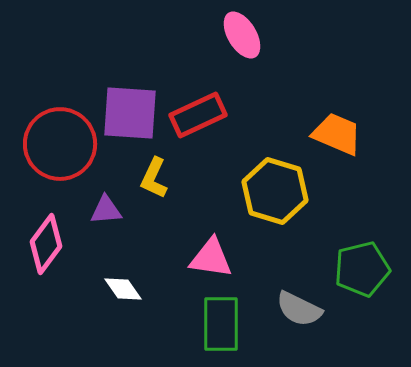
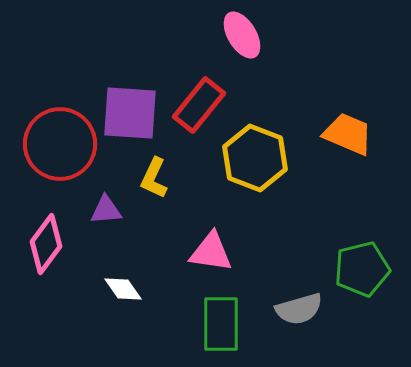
red rectangle: moved 1 px right, 10 px up; rotated 26 degrees counterclockwise
orange trapezoid: moved 11 px right
yellow hexagon: moved 20 px left, 33 px up; rotated 4 degrees clockwise
pink triangle: moved 6 px up
gray semicircle: rotated 42 degrees counterclockwise
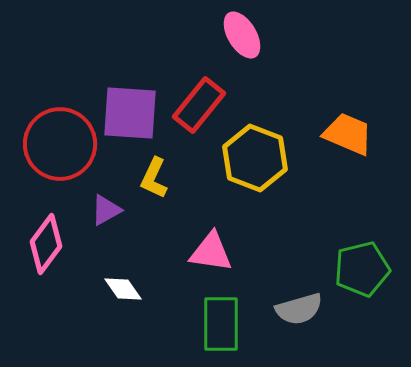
purple triangle: rotated 24 degrees counterclockwise
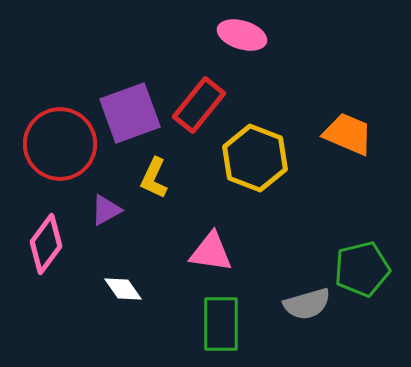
pink ellipse: rotated 42 degrees counterclockwise
purple square: rotated 24 degrees counterclockwise
gray semicircle: moved 8 px right, 5 px up
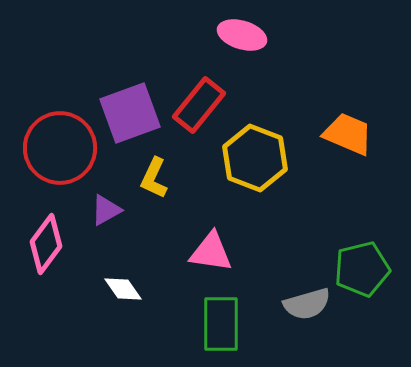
red circle: moved 4 px down
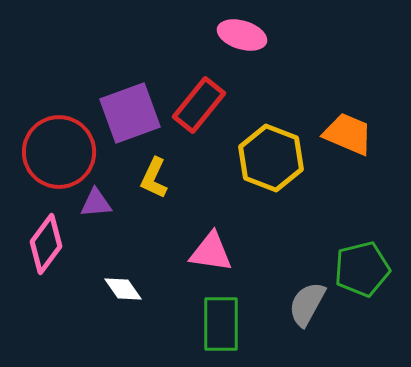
red circle: moved 1 px left, 4 px down
yellow hexagon: moved 16 px right
purple triangle: moved 10 px left, 7 px up; rotated 24 degrees clockwise
gray semicircle: rotated 135 degrees clockwise
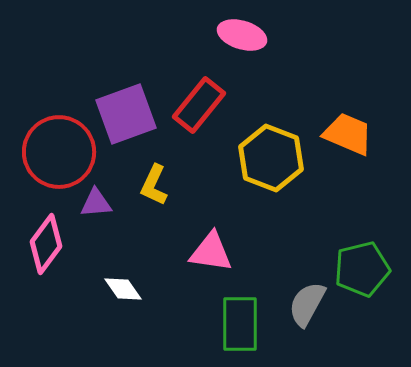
purple square: moved 4 px left, 1 px down
yellow L-shape: moved 7 px down
green rectangle: moved 19 px right
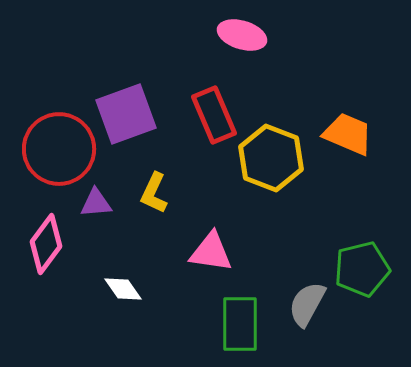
red rectangle: moved 15 px right, 10 px down; rotated 62 degrees counterclockwise
red circle: moved 3 px up
yellow L-shape: moved 8 px down
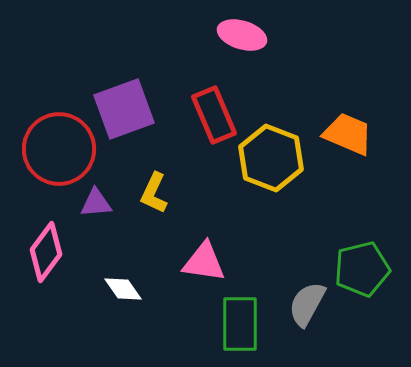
purple square: moved 2 px left, 5 px up
pink diamond: moved 8 px down
pink triangle: moved 7 px left, 10 px down
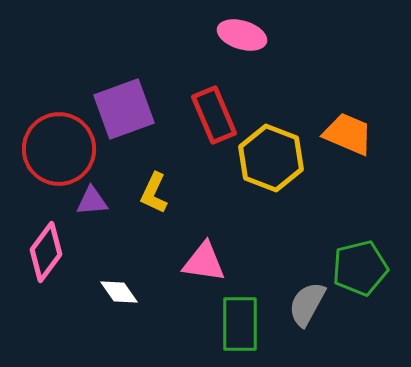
purple triangle: moved 4 px left, 2 px up
green pentagon: moved 2 px left, 1 px up
white diamond: moved 4 px left, 3 px down
